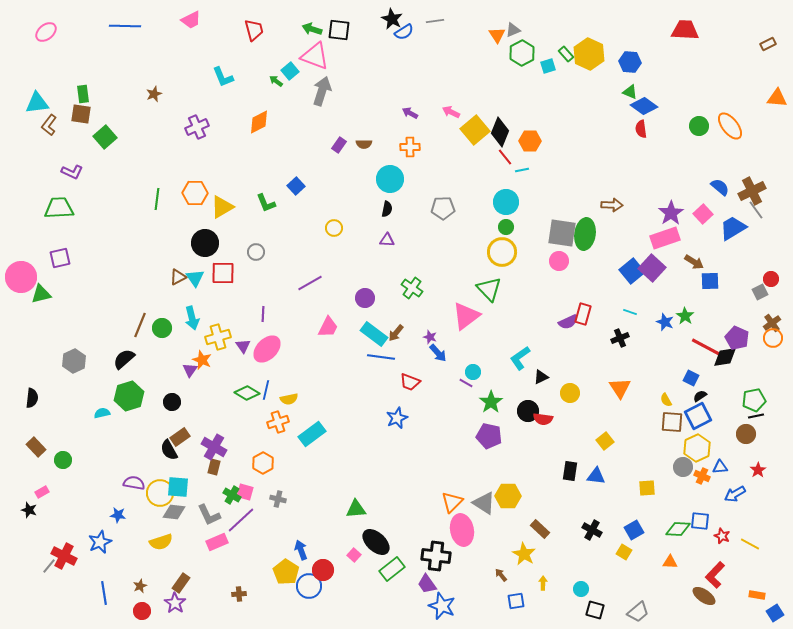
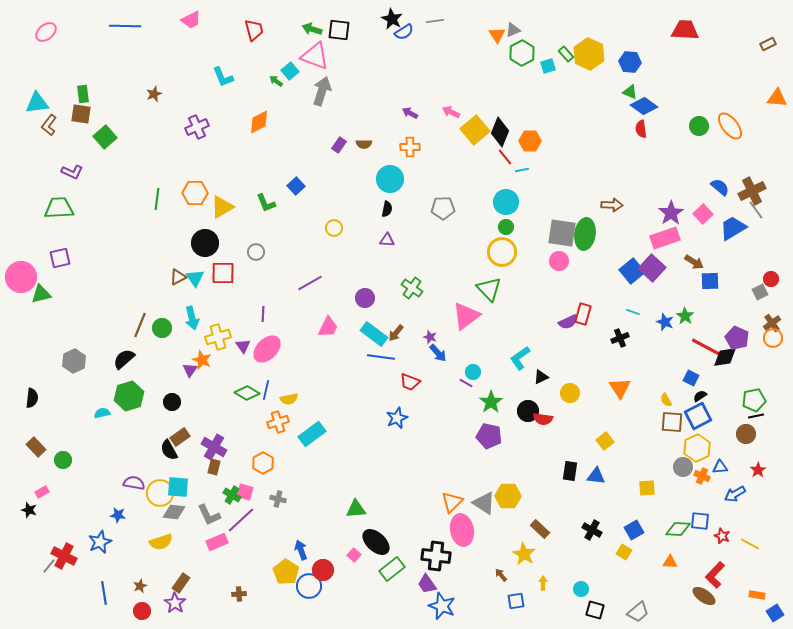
cyan line at (630, 312): moved 3 px right
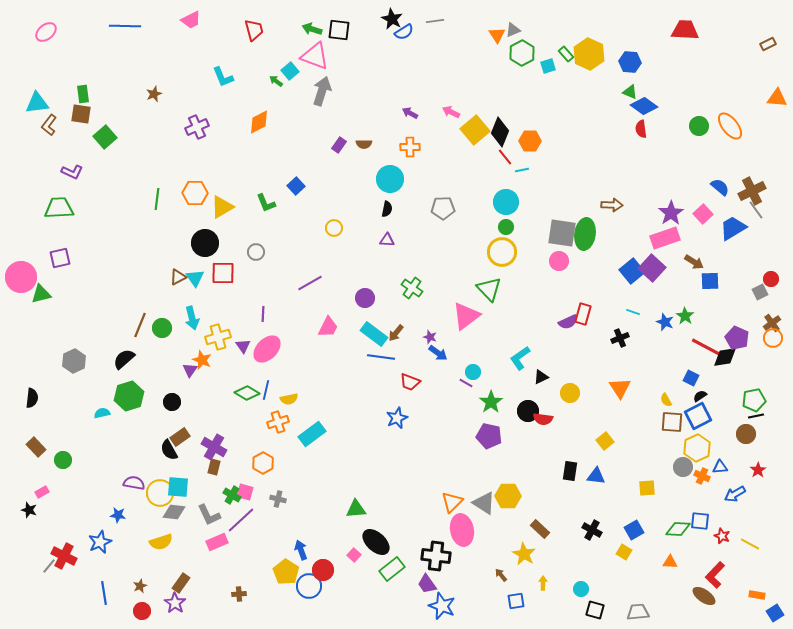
blue arrow at (438, 353): rotated 12 degrees counterclockwise
gray trapezoid at (638, 612): rotated 145 degrees counterclockwise
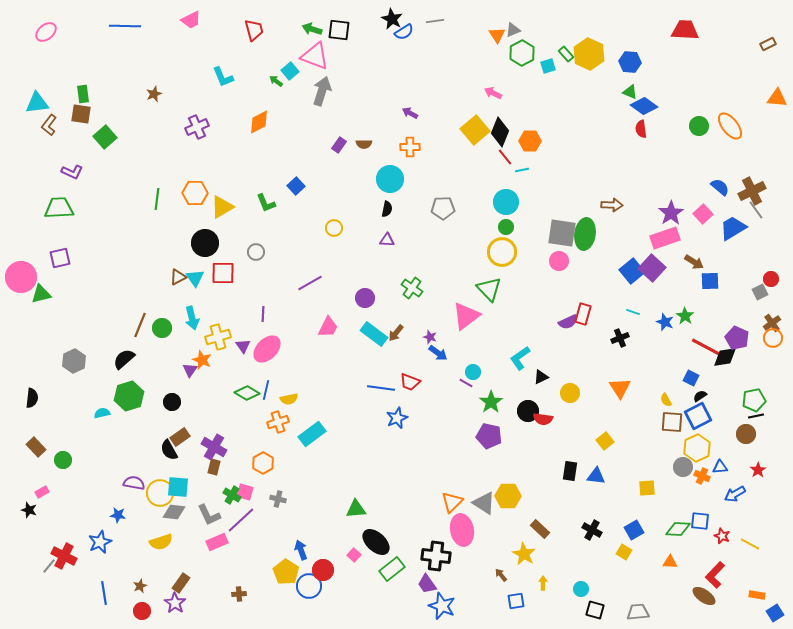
pink arrow at (451, 112): moved 42 px right, 19 px up
blue line at (381, 357): moved 31 px down
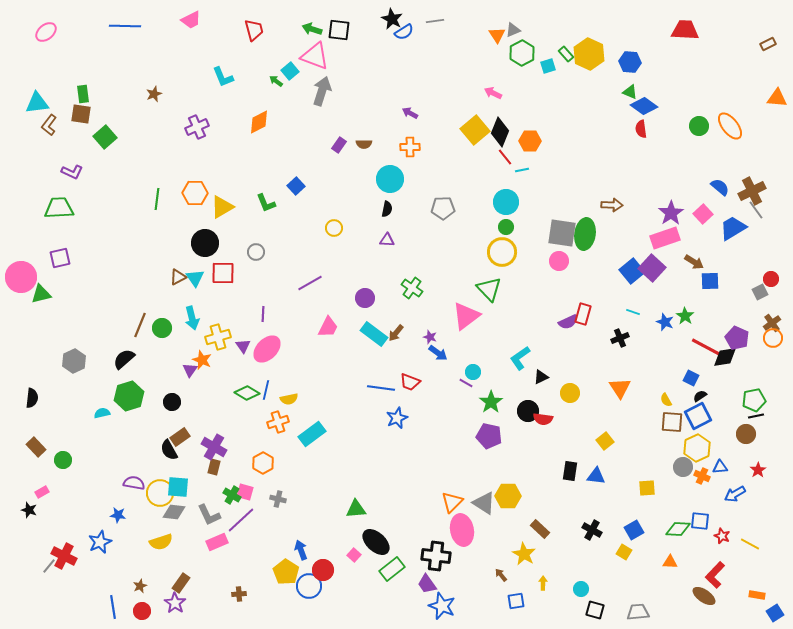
blue line at (104, 593): moved 9 px right, 14 px down
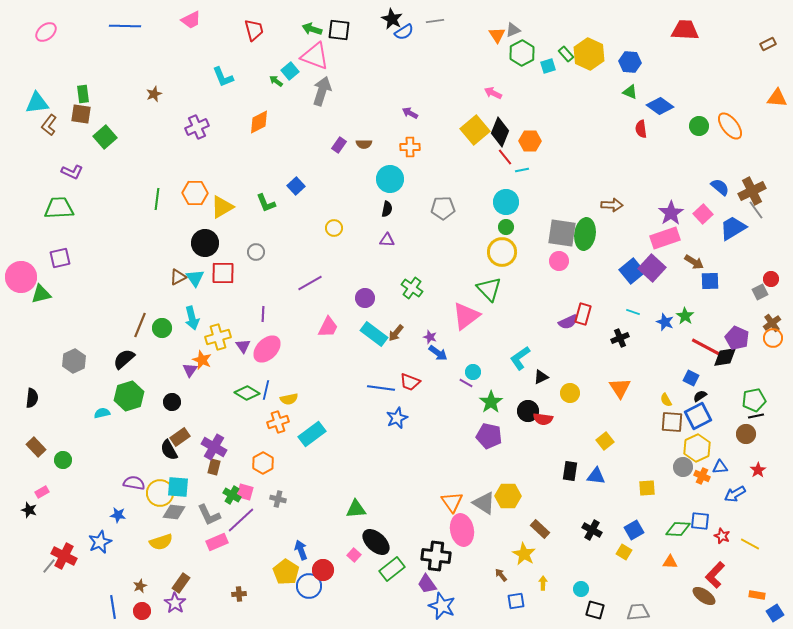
blue diamond at (644, 106): moved 16 px right
orange triangle at (452, 502): rotated 20 degrees counterclockwise
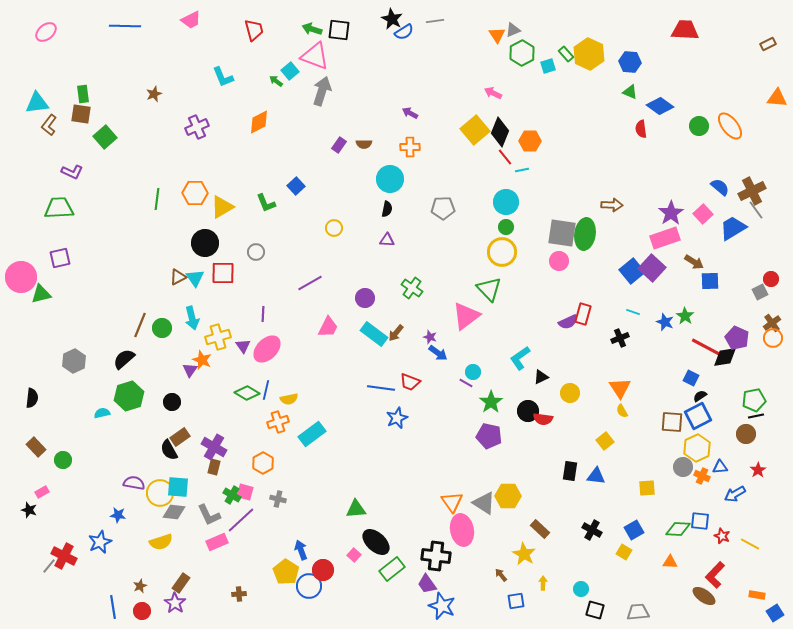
yellow semicircle at (666, 400): moved 44 px left, 11 px down
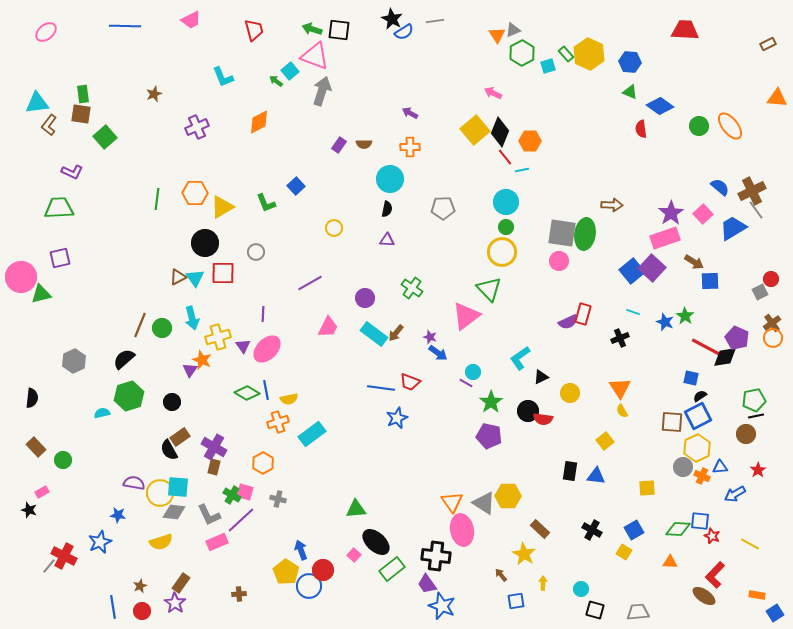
blue square at (691, 378): rotated 14 degrees counterclockwise
blue line at (266, 390): rotated 24 degrees counterclockwise
red star at (722, 536): moved 10 px left
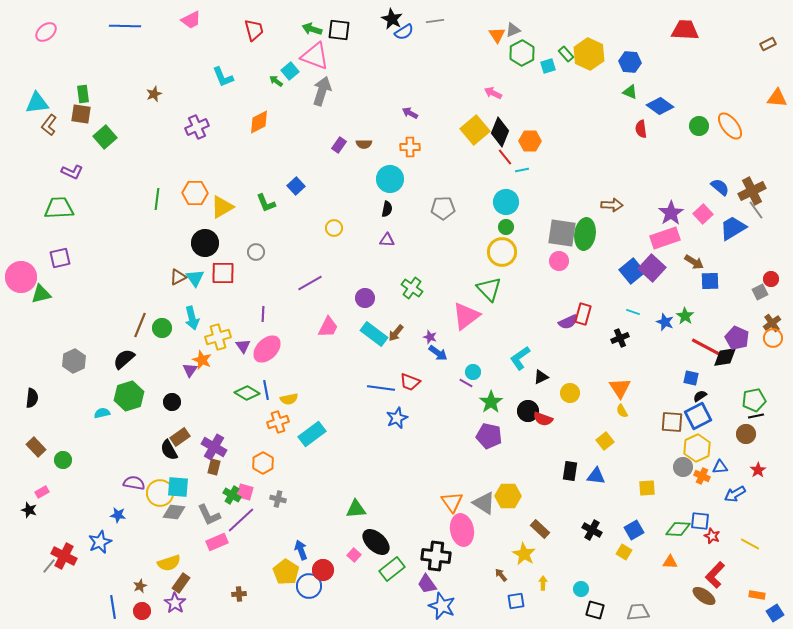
red semicircle at (543, 419): rotated 12 degrees clockwise
yellow semicircle at (161, 542): moved 8 px right, 21 px down
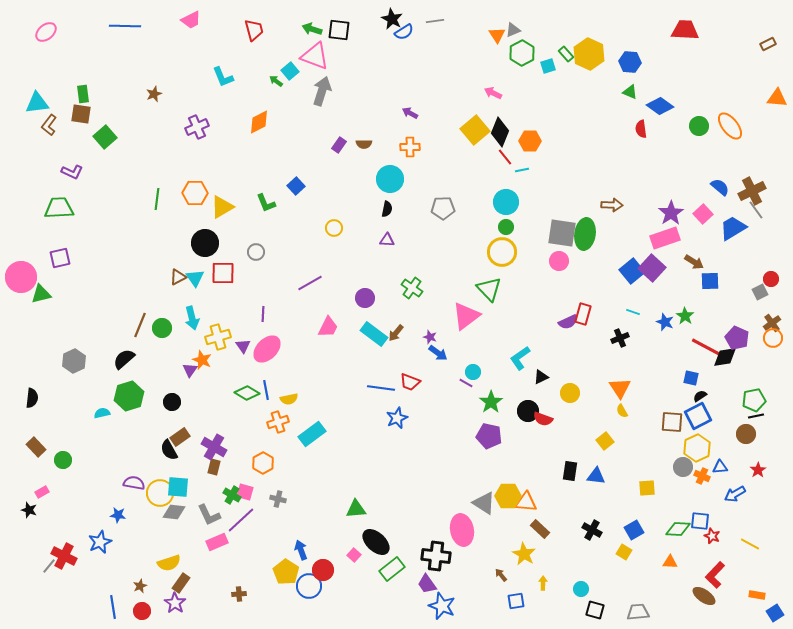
orange triangle at (452, 502): moved 74 px right; rotated 50 degrees counterclockwise
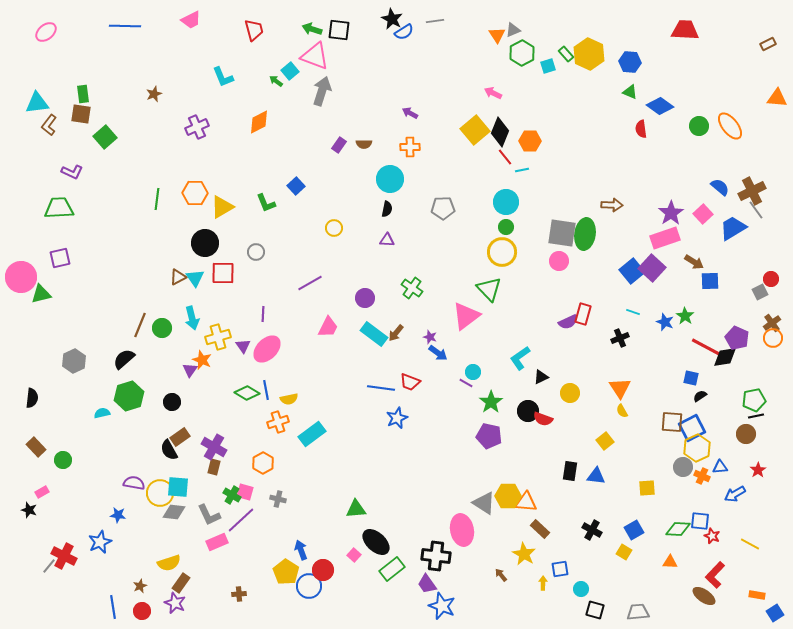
blue square at (698, 416): moved 6 px left, 12 px down
blue square at (516, 601): moved 44 px right, 32 px up
purple star at (175, 603): rotated 10 degrees counterclockwise
